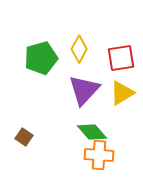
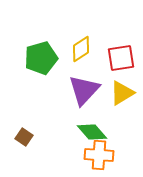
yellow diamond: moved 2 px right; rotated 28 degrees clockwise
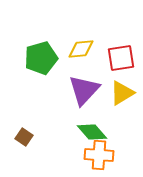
yellow diamond: rotated 28 degrees clockwise
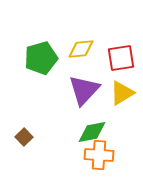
green diamond: rotated 60 degrees counterclockwise
brown square: rotated 12 degrees clockwise
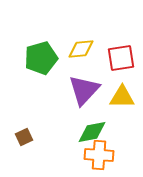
yellow triangle: moved 4 px down; rotated 32 degrees clockwise
brown square: rotated 18 degrees clockwise
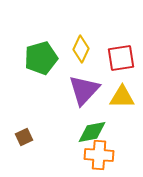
yellow diamond: rotated 60 degrees counterclockwise
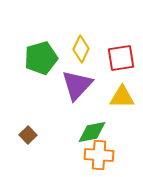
purple triangle: moved 7 px left, 5 px up
brown square: moved 4 px right, 2 px up; rotated 18 degrees counterclockwise
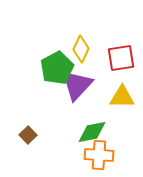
green pentagon: moved 16 px right, 10 px down; rotated 12 degrees counterclockwise
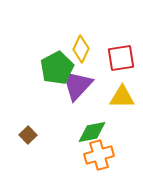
orange cross: rotated 20 degrees counterclockwise
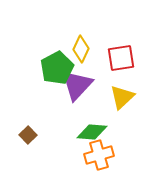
yellow triangle: rotated 44 degrees counterclockwise
green diamond: rotated 16 degrees clockwise
